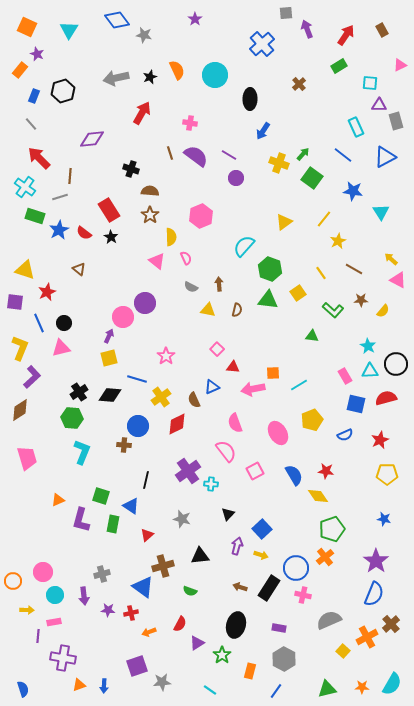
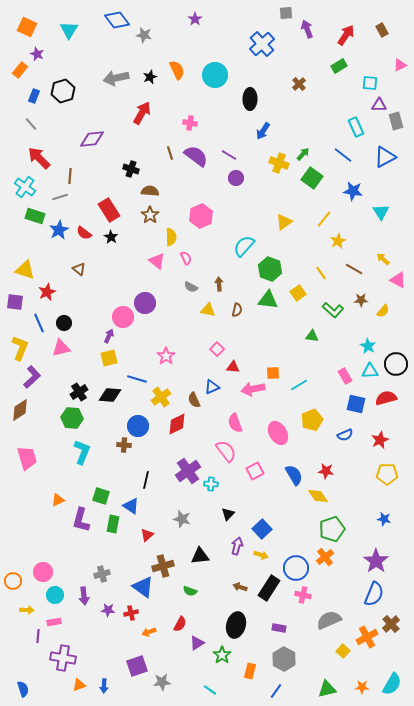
yellow arrow at (391, 259): moved 8 px left
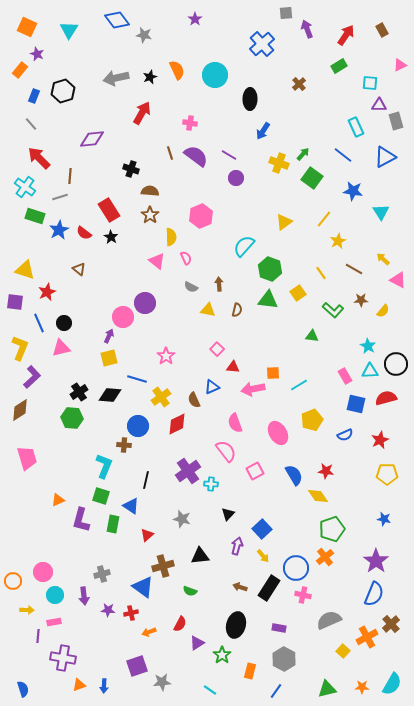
cyan L-shape at (82, 452): moved 22 px right, 14 px down
yellow arrow at (261, 555): moved 2 px right, 1 px down; rotated 32 degrees clockwise
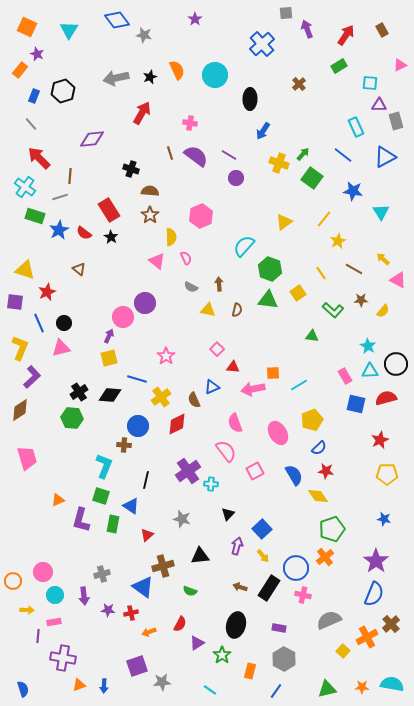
blue semicircle at (345, 435): moved 26 px left, 13 px down; rotated 21 degrees counterclockwise
cyan semicircle at (392, 684): rotated 110 degrees counterclockwise
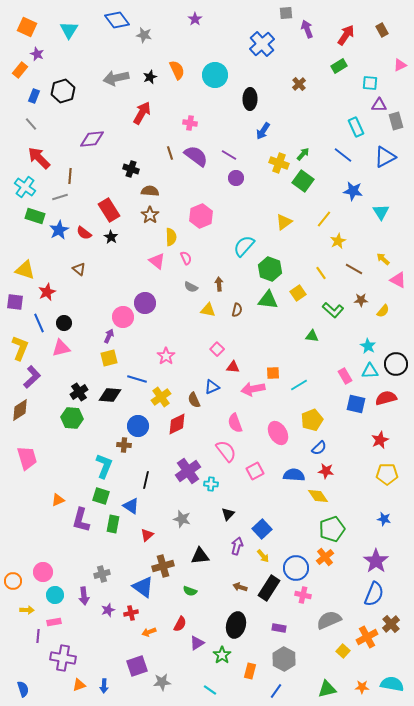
green square at (312, 178): moved 9 px left, 3 px down
blue semicircle at (294, 475): rotated 55 degrees counterclockwise
purple star at (108, 610): rotated 24 degrees counterclockwise
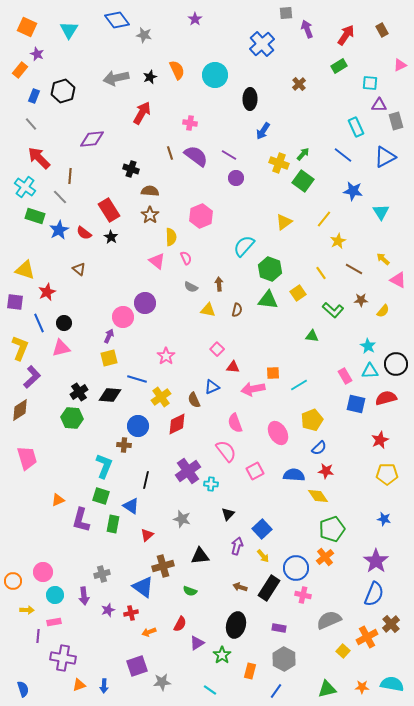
gray line at (60, 197): rotated 63 degrees clockwise
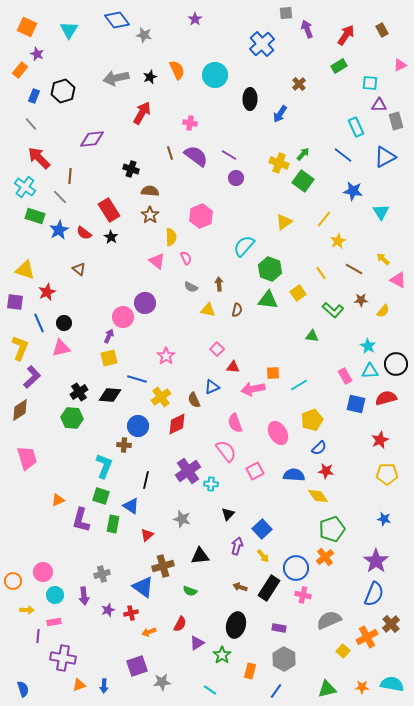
blue arrow at (263, 131): moved 17 px right, 17 px up
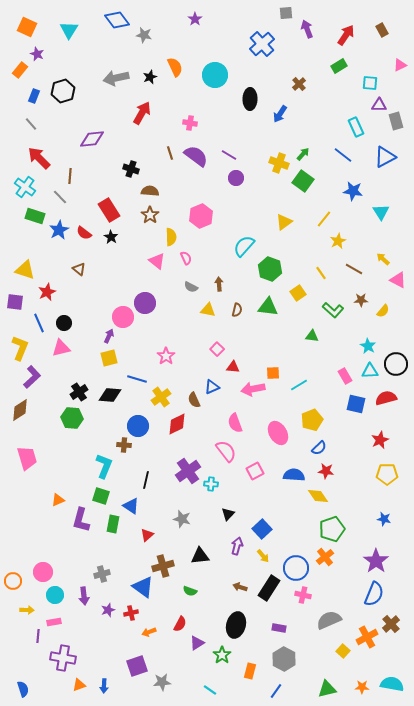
orange semicircle at (177, 70): moved 2 px left, 3 px up
green triangle at (268, 300): moved 7 px down
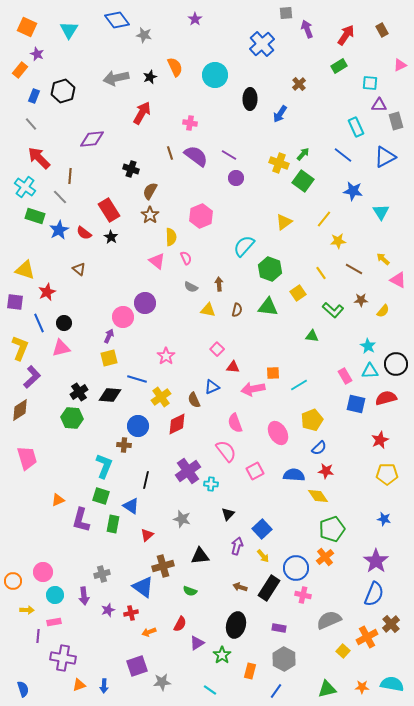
brown semicircle at (150, 191): rotated 66 degrees counterclockwise
yellow star at (338, 241): rotated 21 degrees clockwise
